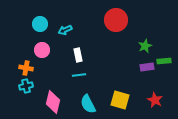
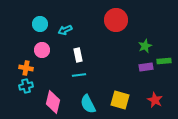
purple rectangle: moved 1 px left
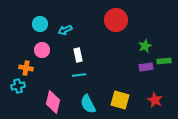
cyan cross: moved 8 px left
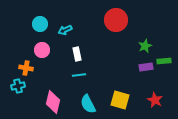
white rectangle: moved 1 px left, 1 px up
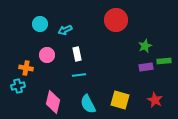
pink circle: moved 5 px right, 5 px down
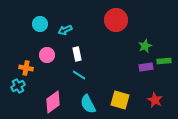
cyan line: rotated 40 degrees clockwise
cyan cross: rotated 16 degrees counterclockwise
pink diamond: rotated 40 degrees clockwise
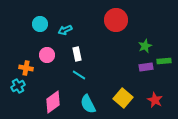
yellow square: moved 3 px right, 2 px up; rotated 24 degrees clockwise
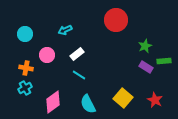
cyan circle: moved 15 px left, 10 px down
white rectangle: rotated 64 degrees clockwise
purple rectangle: rotated 40 degrees clockwise
cyan cross: moved 7 px right, 2 px down
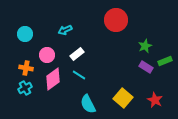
green rectangle: moved 1 px right; rotated 16 degrees counterclockwise
pink diamond: moved 23 px up
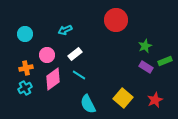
white rectangle: moved 2 px left
orange cross: rotated 24 degrees counterclockwise
red star: rotated 21 degrees clockwise
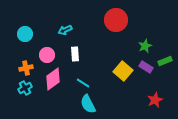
white rectangle: rotated 56 degrees counterclockwise
cyan line: moved 4 px right, 8 px down
yellow square: moved 27 px up
